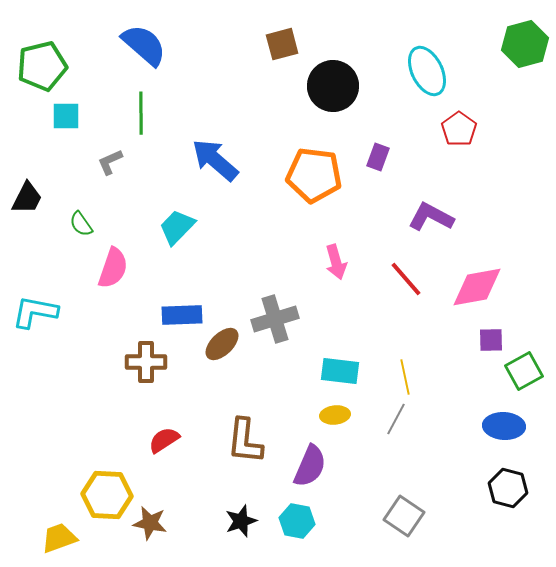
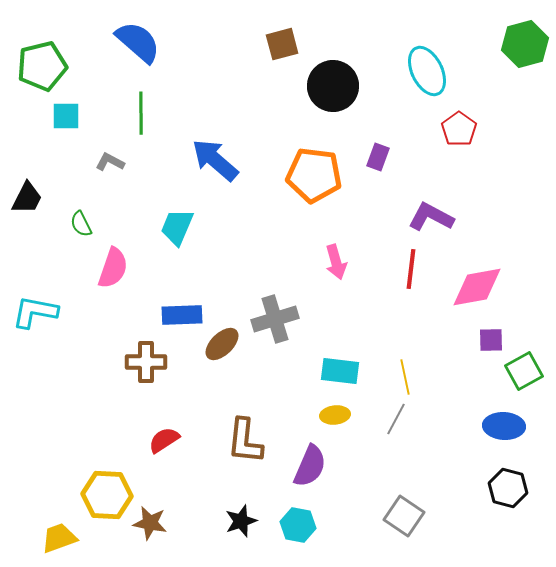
blue semicircle at (144, 45): moved 6 px left, 3 px up
gray L-shape at (110, 162): rotated 52 degrees clockwise
green semicircle at (81, 224): rotated 8 degrees clockwise
cyan trapezoid at (177, 227): rotated 21 degrees counterclockwise
red line at (406, 279): moved 5 px right, 10 px up; rotated 48 degrees clockwise
cyan hexagon at (297, 521): moved 1 px right, 4 px down
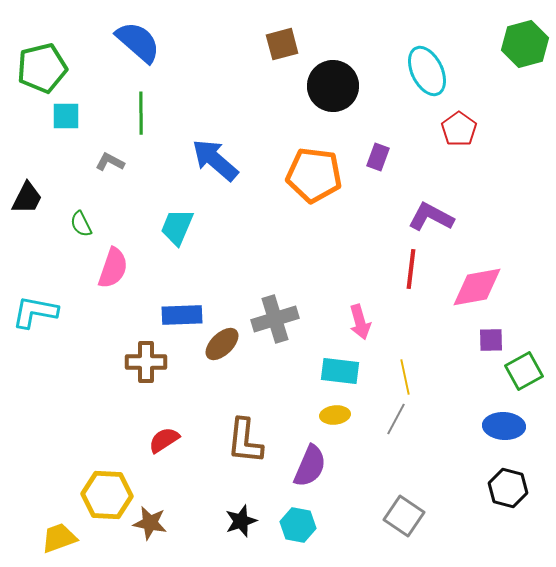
green pentagon at (42, 66): moved 2 px down
pink arrow at (336, 262): moved 24 px right, 60 px down
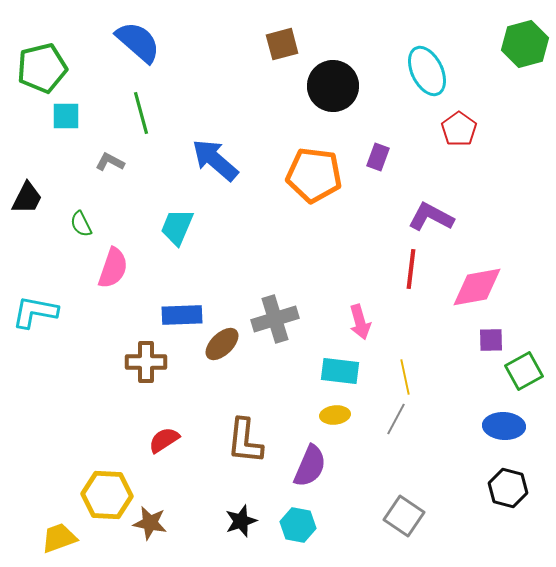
green line at (141, 113): rotated 15 degrees counterclockwise
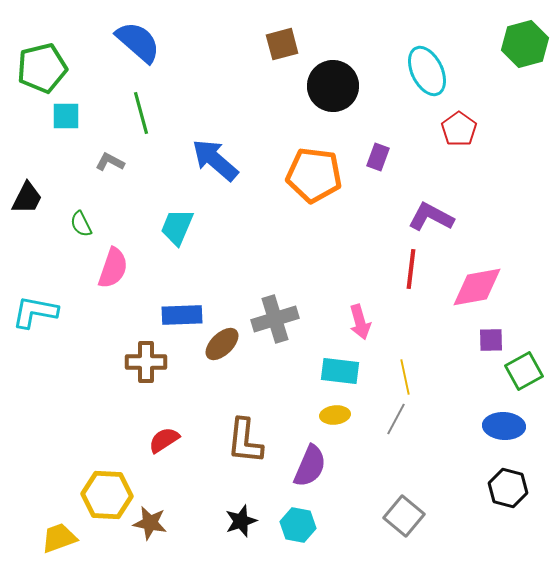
gray square at (404, 516): rotated 6 degrees clockwise
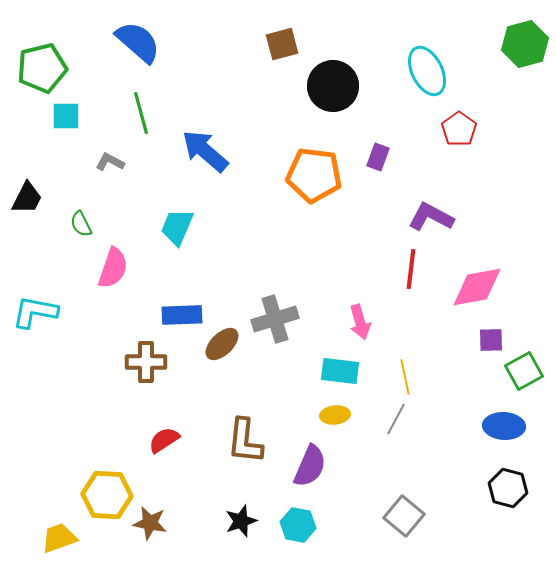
blue arrow at (215, 160): moved 10 px left, 9 px up
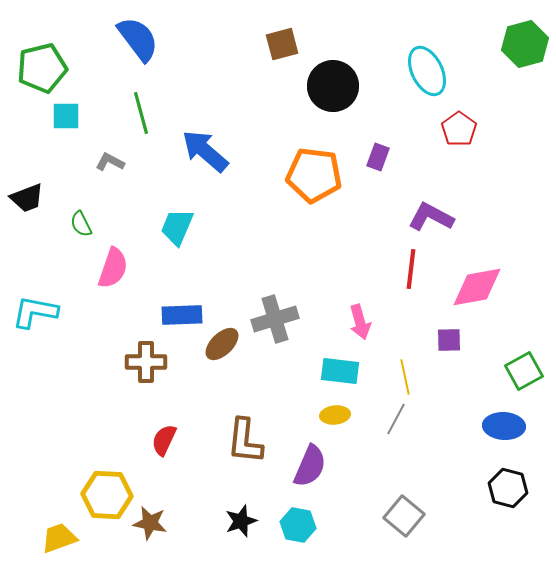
blue semicircle at (138, 42): moved 3 px up; rotated 12 degrees clockwise
black trapezoid at (27, 198): rotated 42 degrees clockwise
purple square at (491, 340): moved 42 px left
red semicircle at (164, 440): rotated 32 degrees counterclockwise
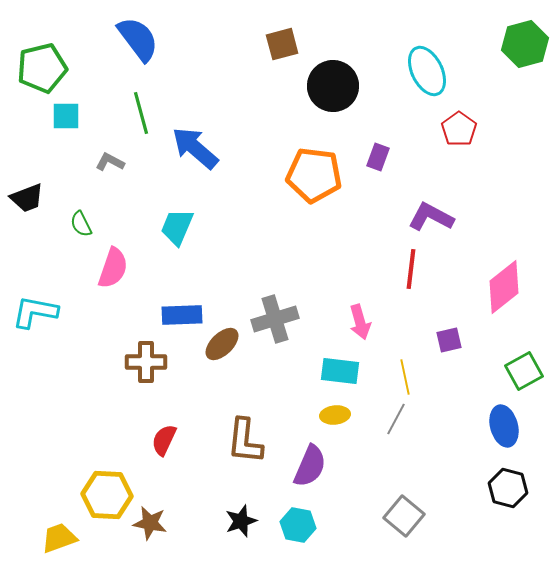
blue arrow at (205, 151): moved 10 px left, 3 px up
pink diamond at (477, 287): moved 27 px right; rotated 28 degrees counterclockwise
purple square at (449, 340): rotated 12 degrees counterclockwise
blue ellipse at (504, 426): rotated 72 degrees clockwise
